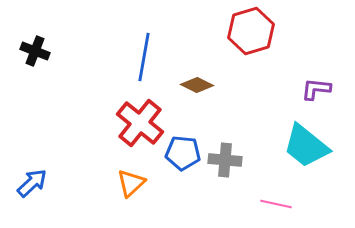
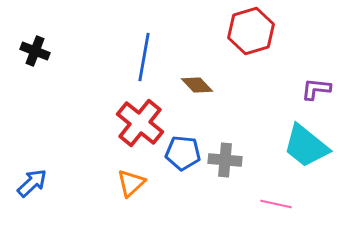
brown diamond: rotated 20 degrees clockwise
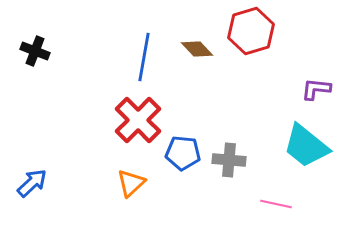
brown diamond: moved 36 px up
red cross: moved 2 px left, 3 px up; rotated 6 degrees clockwise
gray cross: moved 4 px right
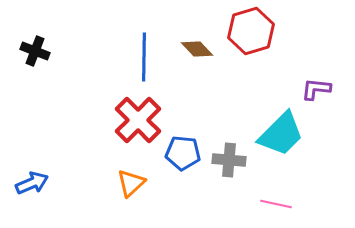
blue line: rotated 9 degrees counterclockwise
cyan trapezoid: moved 25 px left, 12 px up; rotated 84 degrees counterclockwise
blue arrow: rotated 20 degrees clockwise
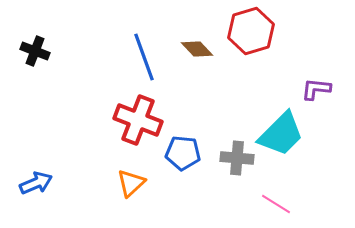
blue line: rotated 21 degrees counterclockwise
red cross: rotated 24 degrees counterclockwise
gray cross: moved 8 px right, 2 px up
blue arrow: moved 4 px right
pink line: rotated 20 degrees clockwise
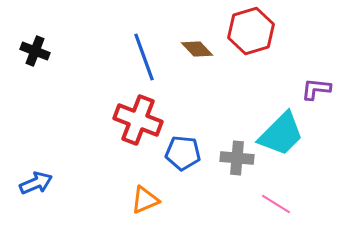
orange triangle: moved 14 px right, 17 px down; rotated 20 degrees clockwise
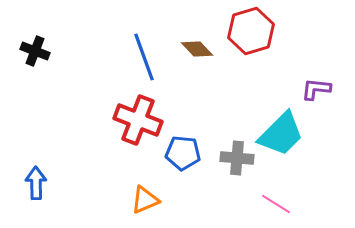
blue arrow: rotated 68 degrees counterclockwise
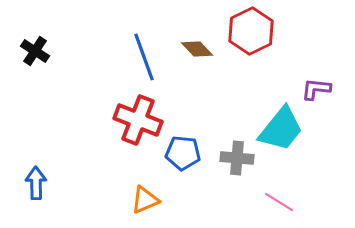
red hexagon: rotated 9 degrees counterclockwise
black cross: rotated 12 degrees clockwise
cyan trapezoid: moved 5 px up; rotated 6 degrees counterclockwise
pink line: moved 3 px right, 2 px up
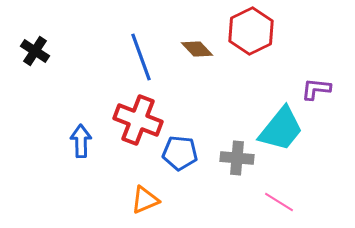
blue line: moved 3 px left
blue pentagon: moved 3 px left
blue arrow: moved 45 px right, 42 px up
